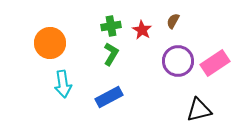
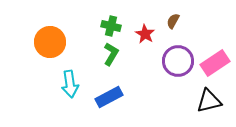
green cross: rotated 24 degrees clockwise
red star: moved 3 px right, 4 px down
orange circle: moved 1 px up
cyan arrow: moved 7 px right
black triangle: moved 10 px right, 9 px up
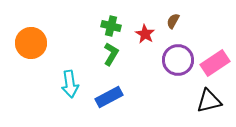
orange circle: moved 19 px left, 1 px down
purple circle: moved 1 px up
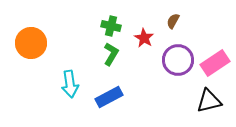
red star: moved 1 px left, 4 px down
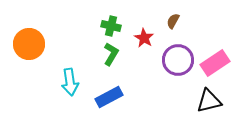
orange circle: moved 2 px left, 1 px down
cyan arrow: moved 2 px up
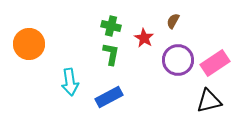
green L-shape: rotated 20 degrees counterclockwise
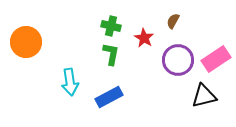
orange circle: moved 3 px left, 2 px up
pink rectangle: moved 1 px right, 4 px up
black triangle: moved 5 px left, 5 px up
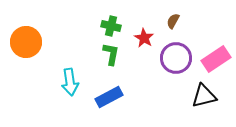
purple circle: moved 2 px left, 2 px up
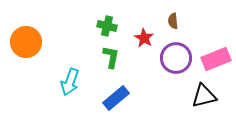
brown semicircle: rotated 35 degrees counterclockwise
green cross: moved 4 px left
green L-shape: moved 3 px down
pink rectangle: rotated 12 degrees clockwise
cyan arrow: rotated 28 degrees clockwise
blue rectangle: moved 7 px right, 1 px down; rotated 12 degrees counterclockwise
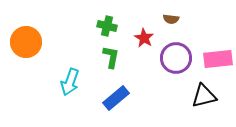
brown semicircle: moved 2 px left, 2 px up; rotated 77 degrees counterclockwise
pink rectangle: moved 2 px right; rotated 16 degrees clockwise
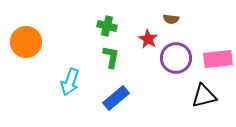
red star: moved 4 px right, 1 px down
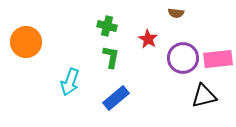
brown semicircle: moved 5 px right, 6 px up
purple circle: moved 7 px right
